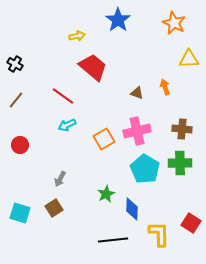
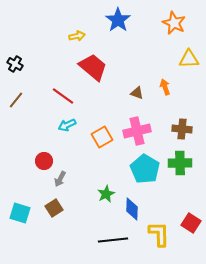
orange square: moved 2 px left, 2 px up
red circle: moved 24 px right, 16 px down
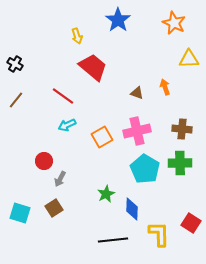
yellow arrow: rotated 84 degrees clockwise
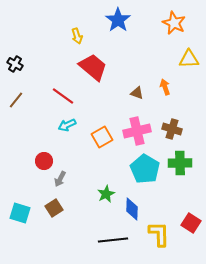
brown cross: moved 10 px left; rotated 12 degrees clockwise
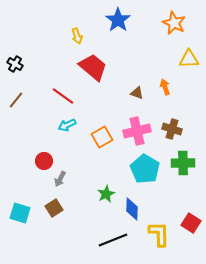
green cross: moved 3 px right
black line: rotated 16 degrees counterclockwise
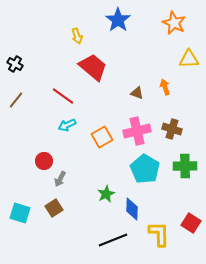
green cross: moved 2 px right, 3 px down
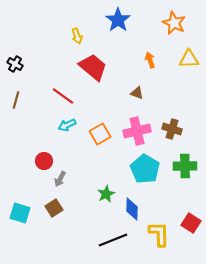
orange arrow: moved 15 px left, 27 px up
brown line: rotated 24 degrees counterclockwise
orange square: moved 2 px left, 3 px up
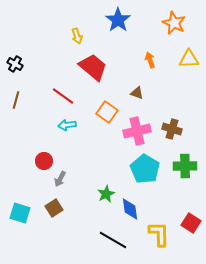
cyan arrow: rotated 18 degrees clockwise
orange square: moved 7 px right, 22 px up; rotated 25 degrees counterclockwise
blue diamond: moved 2 px left; rotated 10 degrees counterclockwise
black line: rotated 52 degrees clockwise
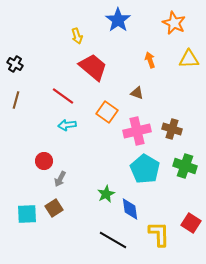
green cross: rotated 20 degrees clockwise
cyan square: moved 7 px right, 1 px down; rotated 20 degrees counterclockwise
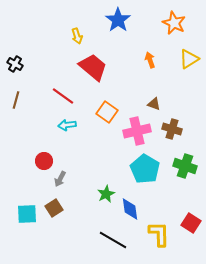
yellow triangle: rotated 30 degrees counterclockwise
brown triangle: moved 17 px right, 11 px down
